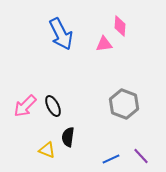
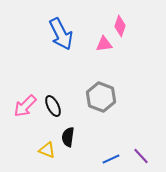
pink diamond: rotated 15 degrees clockwise
gray hexagon: moved 23 px left, 7 px up
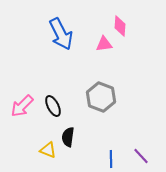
pink diamond: rotated 15 degrees counterclockwise
pink arrow: moved 3 px left
yellow triangle: moved 1 px right
blue line: rotated 66 degrees counterclockwise
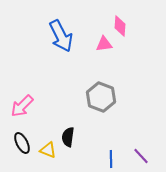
blue arrow: moved 2 px down
black ellipse: moved 31 px left, 37 px down
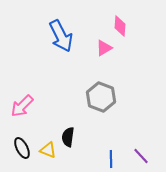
pink triangle: moved 4 px down; rotated 24 degrees counterclockwise
black ellipse: moved 5 px down
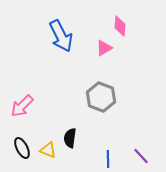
black semicircle: moved 2 px right, 1 px down
blue line: moved 3 px left
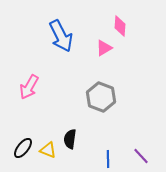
pink arrow: moved 7 px right, 19 px up; rotated 15 degrees counterclockwise
black semicircle: moved 1 px down
black ellipse: moved 1 px right; rotated 65 degrees clockwise
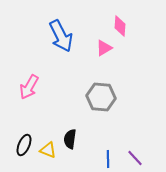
gray hexagon: rotated 16 degrees counterclockwise
black ellipse: moved 1 px right, 3 px up; rotated 15 degrees counterclockwise
purple line: moved 6 px left, 2 px down
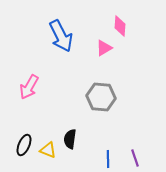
purple line: rotated 24 degrees clockwise
